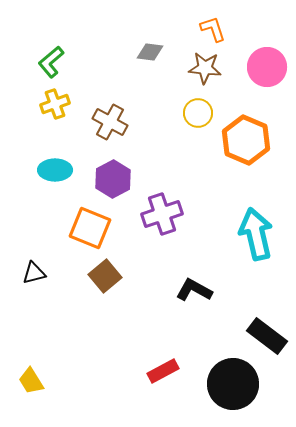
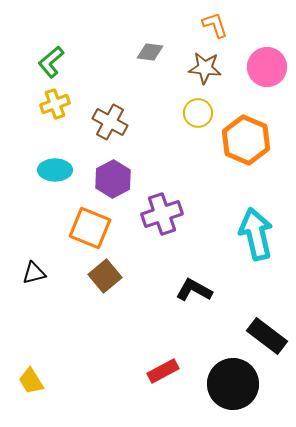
orange L-shape: moved 2 px right, 4 px up
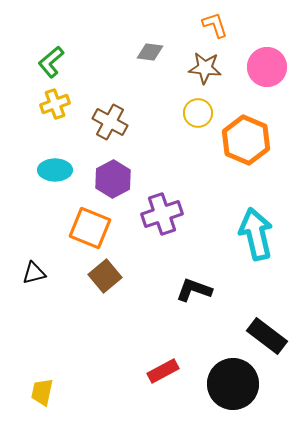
black L-shape: rotated 9 degrees counterclockwise
yellow trapezoid: moved 11 px right, 11 px down; rotated 44 degrees clockwise
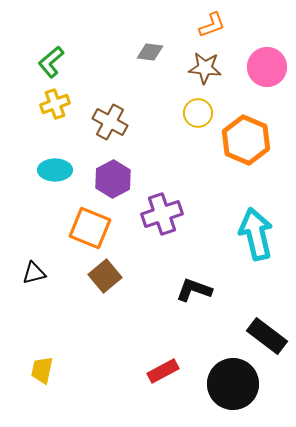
orange L-shape: moved 3 px left; rotated 88 degrees clockwise
yellow trapezoid: moved 22 px up
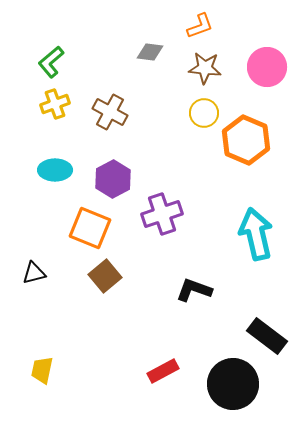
orange L-shape: moved 12 px left, 1 px down
yellow circle: moved 6 px right
brown cross: moved 10 px up
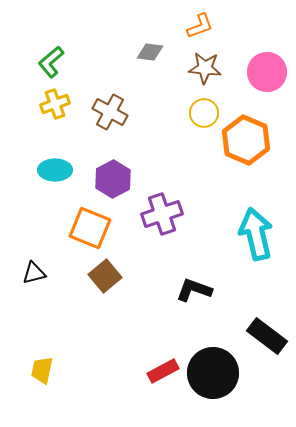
pink circle: moved 5 px down
black circle: moved 20 px left, 11 px up
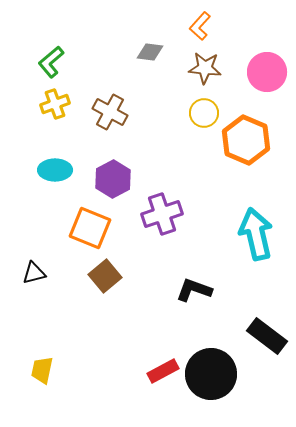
orange L-shape: rotated 152 degrees clockwise
black circle: moved 2 px left, 1 px down
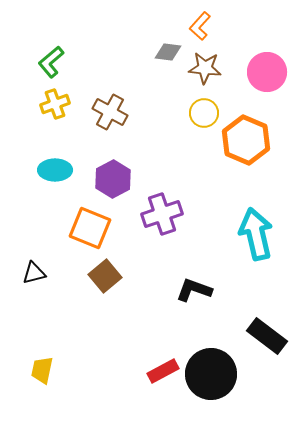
gray diamond: moved 18 px right
